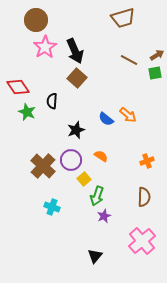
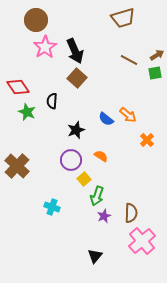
orange cross: moved 21 px up; rotated 24 degrees counterclockwise
brown cross: moved 26 px left
brown semicircle: moved 13 px left, 16 px down
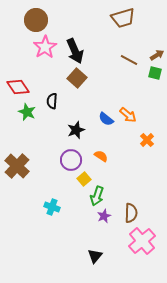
green square: rotated 24 degrees clockwise
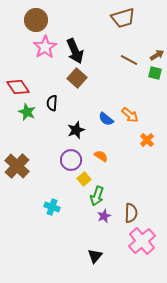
black semicircle: moved 2 px down
orange arrow: moved 2 px right
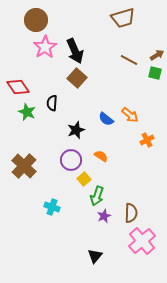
orange cross: rotated 16 degrees clockwise
brown cross: moved 7 px right
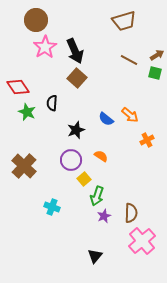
brown trapezoid: moved 1 px right, 3 px down
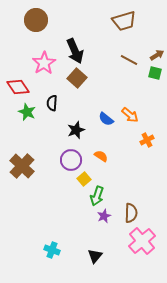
pink star: moved 1 px left, 16 px down
brown cross: moved 2 px left
cyan cross: moved 43 px down
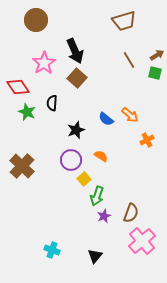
brown line: rotated 30 degrees clockwise
brown semicircle: rotated 18 degrees clockwise
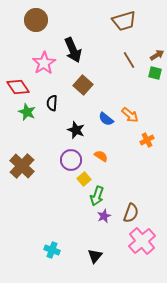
black arrow: moved 2 px left, 1 px up
brown square: moved 6 px right, 7 px down
black star: rotated 30 degrees counterclockwise
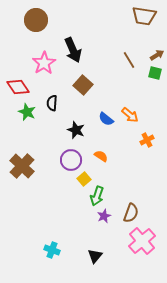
brown trapezoid: moved 20 px right, 5 px up; rotated 25 degrees clockwise
